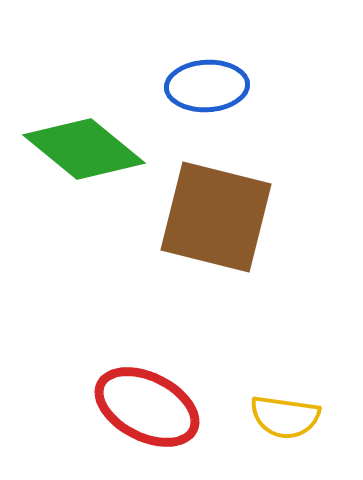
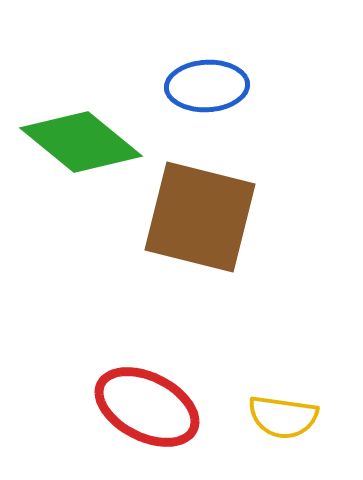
green diamond: moved 3 px left, 7 px up
brown square: moved 16 px left
yellow semicircle: moved 2 px left
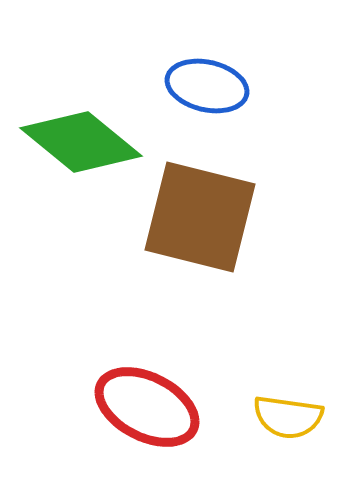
blue ellipse: rotated 16 degrees clockwise
yellow semicircle: moved 5 px right
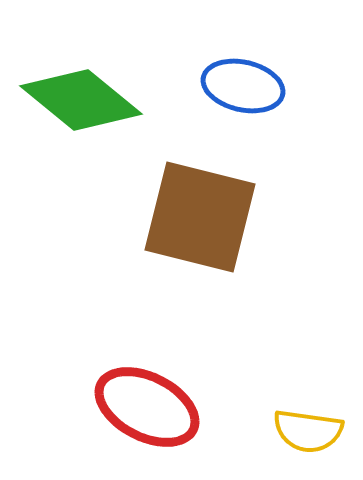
blue ellipse: moved 36 px right
green diamond: moved 42 px up
yellow semicircle: moved 20 px right, 14 px down
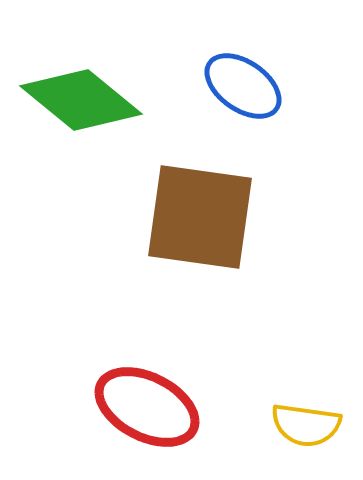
blue ellipse: rotated 22 degrees clockwise
brown square: rotated 6 degrees counterclockwise
yellow semicircle: moved 2 px left, 6 px up
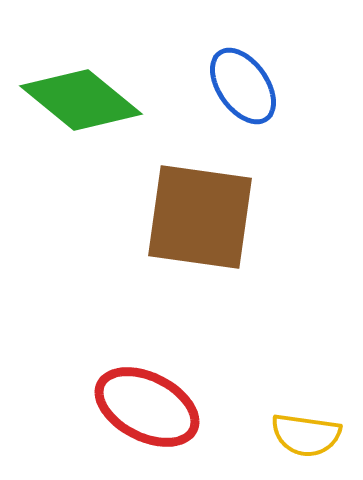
blue ellipse: rotated 20 degrees clockwise
yellow semicircle: moved 10 px down
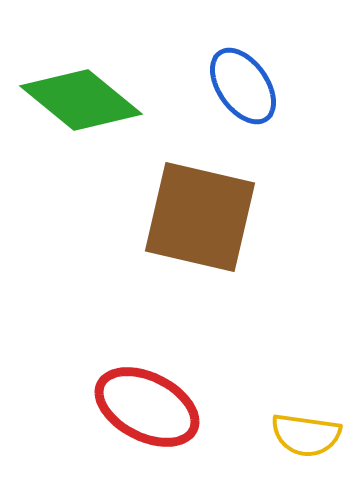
brown square: rotated 5 degrees clockwise
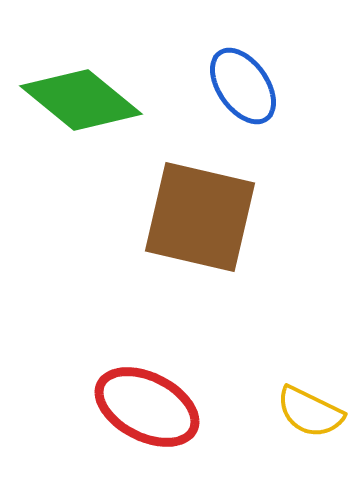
yellow semicircle: moved 4 px right, 23 px up; rotated 18 degrees clockwise
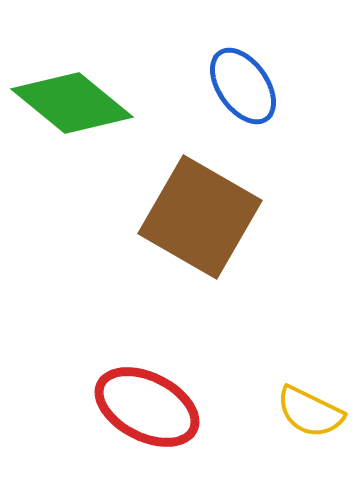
green diamond: moved 9 px left, 3 px down
brown square: rotated 17 degrees clockwise
